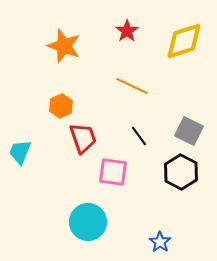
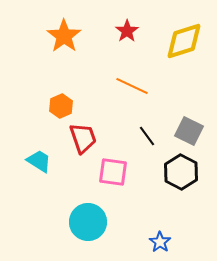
orange star: moved 10 px up; rotated 16 degrees clockwise
black line: moved 8 px right
cyan trapezoid: moved 19 px right, 9 px down; rotated 100 degrees clockwise
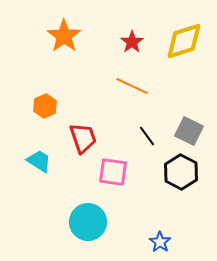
red star: moved 5 px right, 11 px down
orange hexagon: moved 16 px left
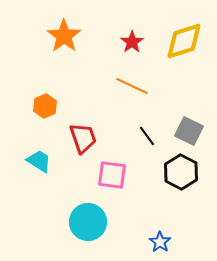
pink square: moved 1 px left, 3 px down
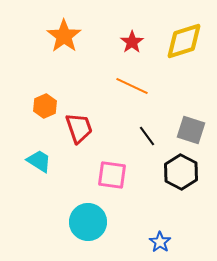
gray square: moved 2 px right, 1 px up; rotated 8 degrees counterclockwise
red trapezoid: moved 4 px left, 10 px up
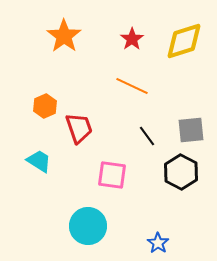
red star: moved 3 px up
gray square: rotated 24 degrees counterclockwise
cyan circle: moved 4 px down
blue star: moved 2 px left, 1 px down
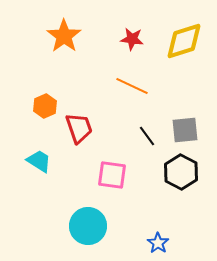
red star: rotated 30 degrees counterclockwise
gray square: moved 6 px left
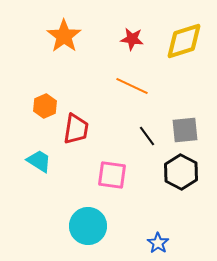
red trapezoid: moved 3 px left, 1 px down; rotated 28 degrees clockwise
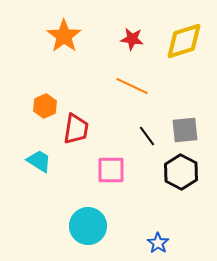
pink square: moved 1 px left, 5 px up; rotated 8 degrees counterclockwise
